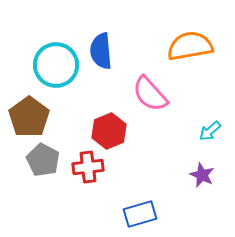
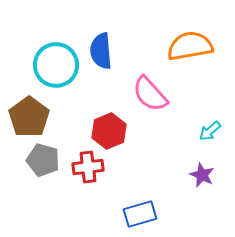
gray pentagon: rotated 12 degrees counterclockwise
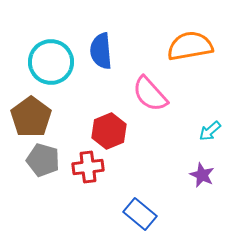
cyan circle: moved 5 px left, 3 px up
brown pentagon: moved 2 px right
blue rectangle: rotated 56 degrees clockwise
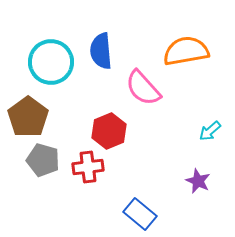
orange semicircle: moved 4 px left, 5 px down
pink semicircle: moved 7 px left, 6 px up
brown pentagon: moved 3 px left
purple star: moved 4 px left, 6 px down
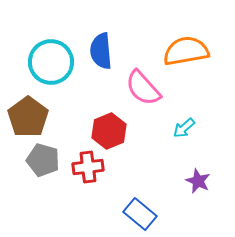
cyan arrow: moved 26 px left, 3 px up
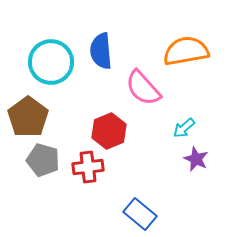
purple star: moved 2 px left, 22 px up
